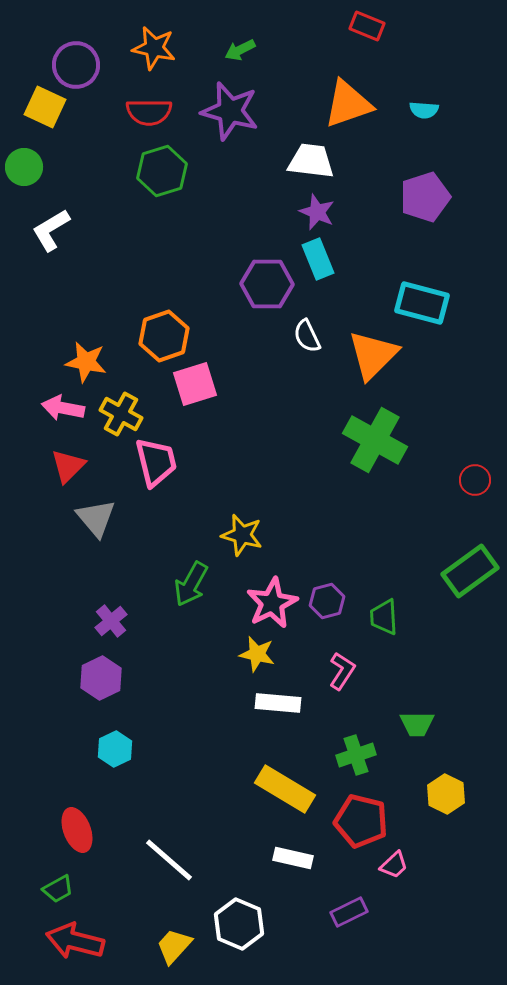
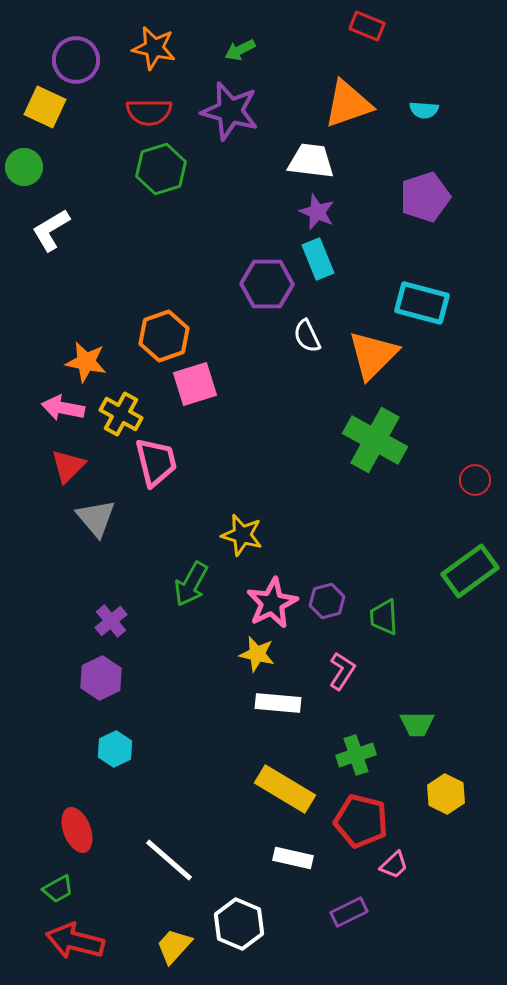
purple circle at (76, 65): moved 5 px up
green hexagon at (162, 171): moved 1 px left, 2 px up
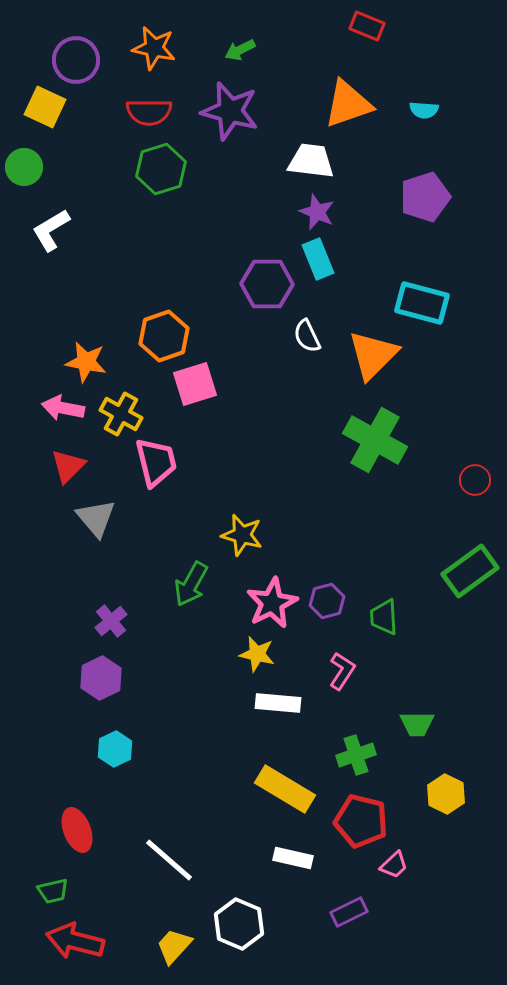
green trapezoid at (58, 889): moved 5 px left, 2 px down; rotated 16 degrees clockwise
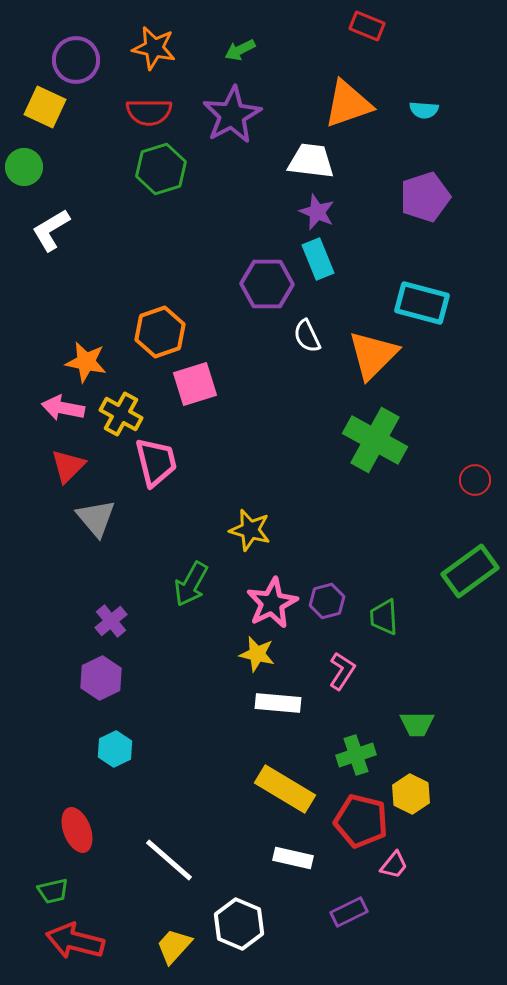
purple star at (230, 111): moved 2 px right, 4 px down; rotated 28 degrees clockwise
orange hexagon at (164, 336): moved 4 px left, 4 px up
yellow star at (242, 535): moved 8 px right, 5 px up
yellow hexagon at (446, 794): moved 35 px left
pink trapezoid at (394, 865): rotated 8 degrees counterclockwise
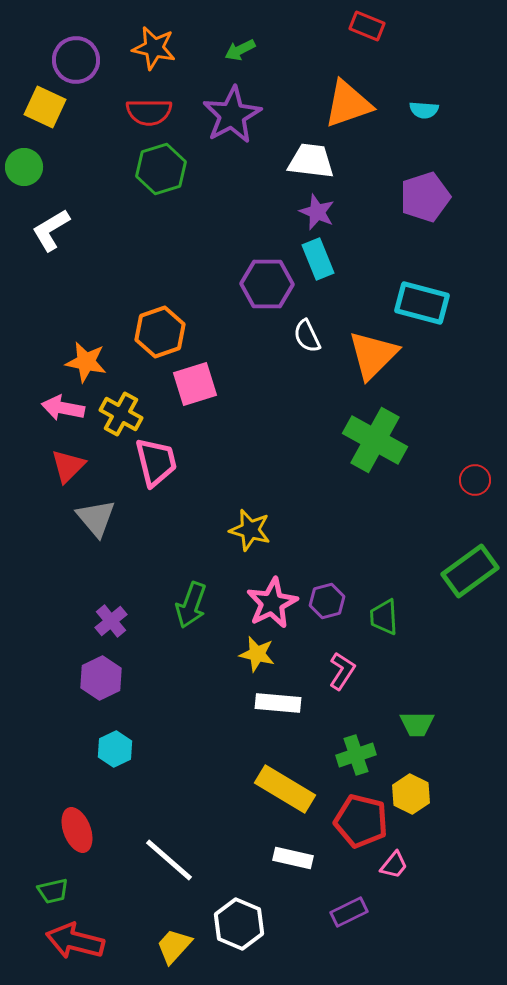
green arrow at (191, 584): moved 21 px down; rotated 9 degrees counterclockwise
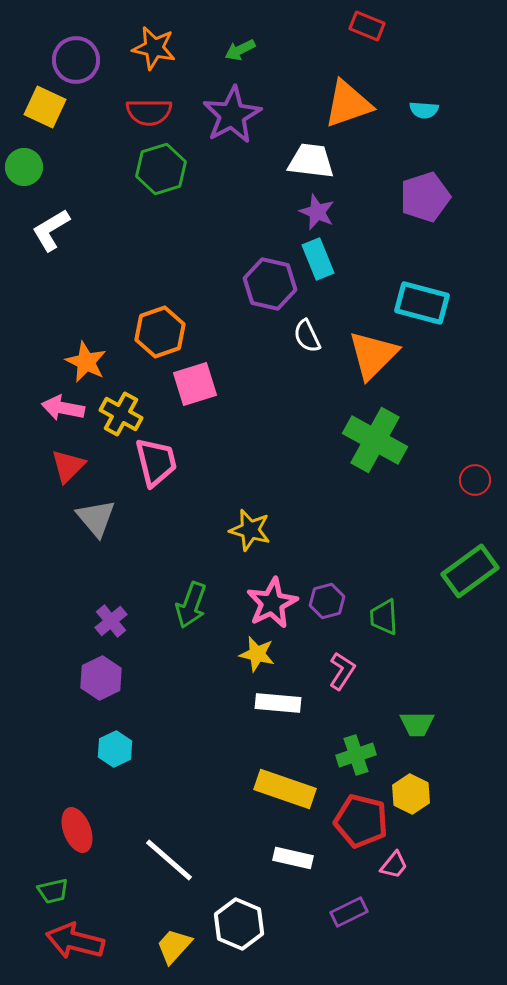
purple hexagon at (267, 284): moved 3 px right; rotated 12 degrees clockwise
orange star at (86, 362): rotated 15 degrees clockwise
yellow rectangle at (285, 789): rotated 12 degrees counterclockwise
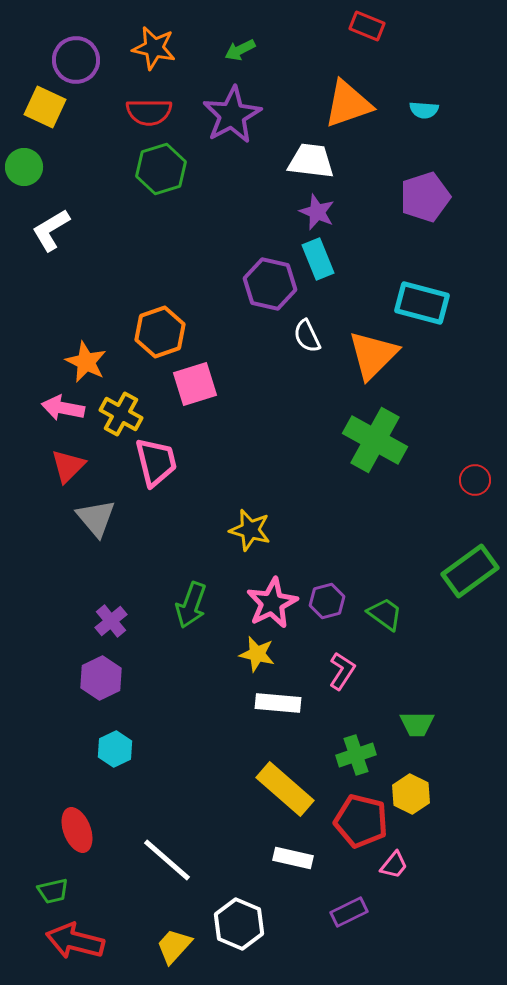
green trapezoid at (384, 617): moved 1 px right, 3 px up; rotated 129 degrees clockwise
yellow rectangle at (285, 789): rotated 22 degrees clockwise
white line at (169, 860): moved 2 px left
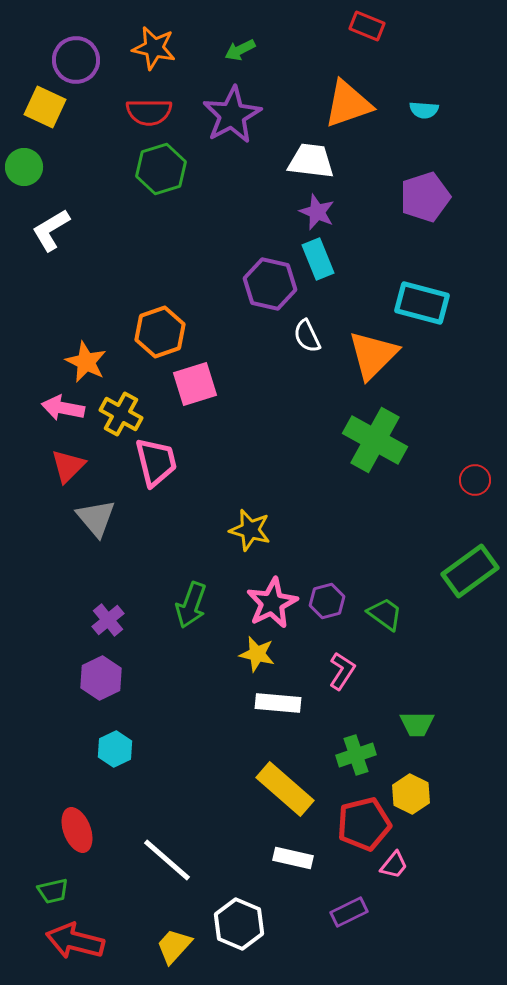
purple cross at (111, 621): moved 3 px left, 1 px up
red pentagon at (361, 821): moved 3 px right, 3 px down; rotated 28 degrees counterclockwise
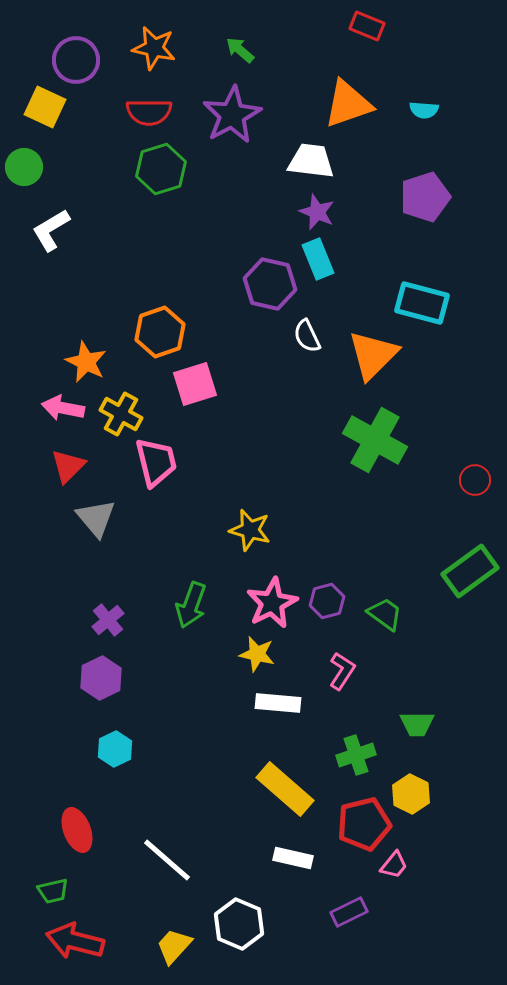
green arrow at (240, 50): rotated 68 degrees clockwise
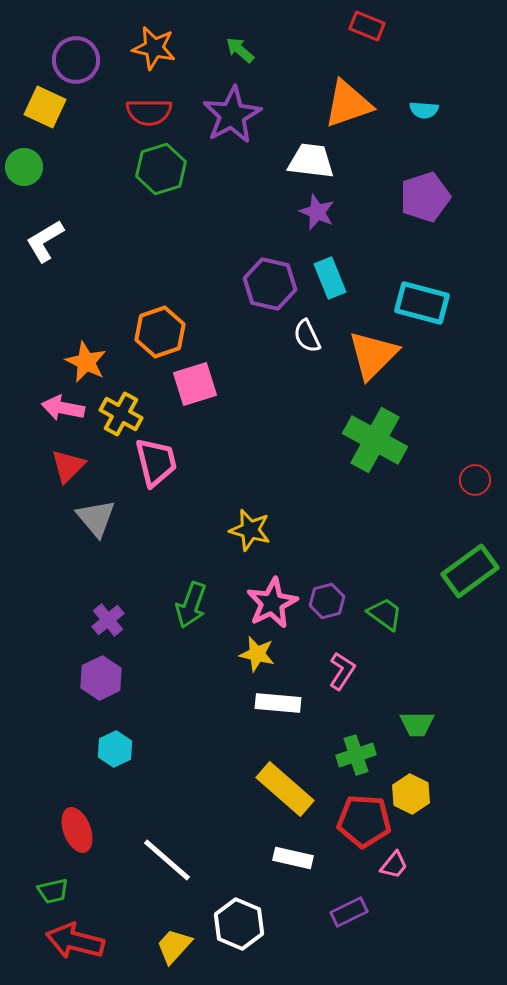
white L-shape at (51, 230): moved 6 px left, 11 px down
cyan rectangle at (318, 259): moved 12 px right, 19 px down
red pentagon at (364, 824): moved 3 px up; rotated 18 degrees clockwise
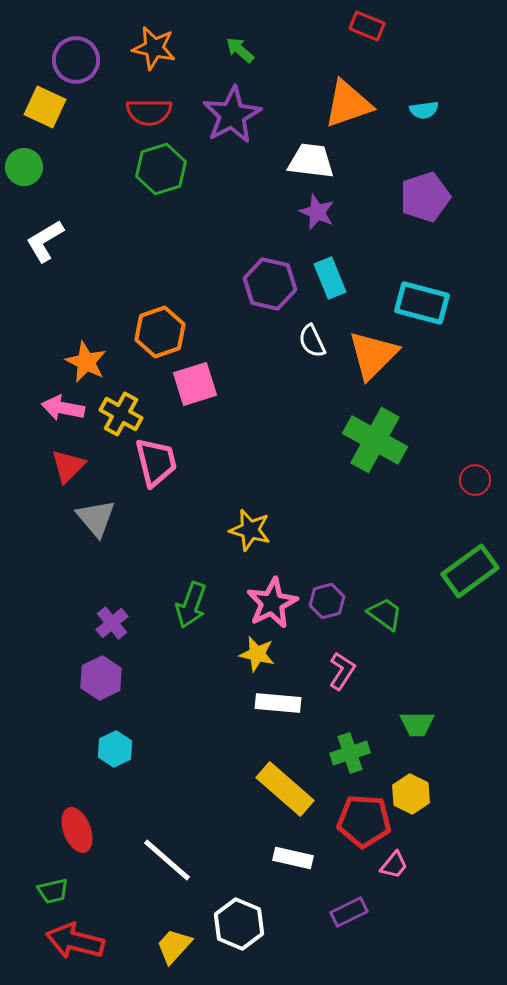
cyan semicircle at (424, 110): rotated 12 degrees counterclockwise
white semicircle at (307, 336): moved 5 px right, 5 px down
purple cross at (108, 620): moved 4 px right, 3 px down
green cross at (356, 755): moved 6 px left, 2 px up
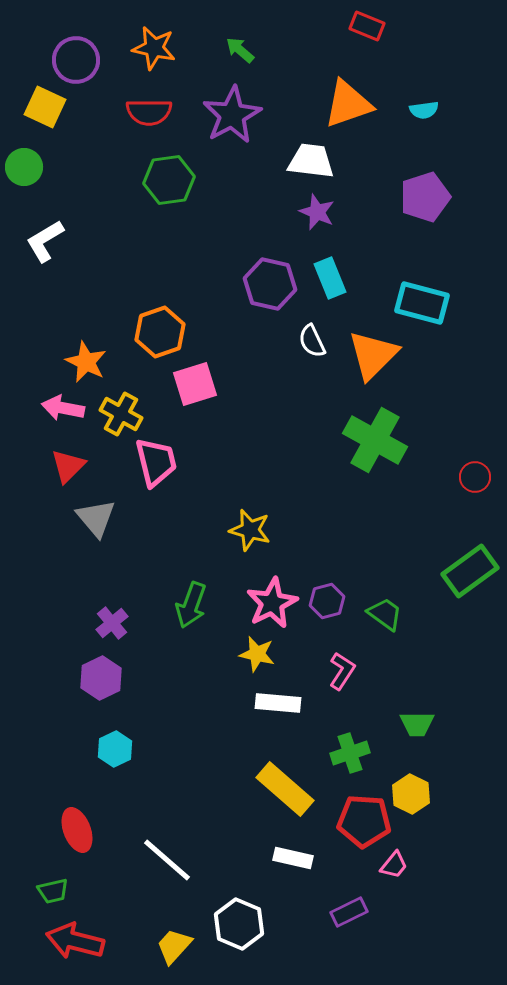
green hexagon at (161, 169): moved 8 px right, 11 px down; rotated 9 degrees clockwise
red circle at (475, 480): moved 3 px up
